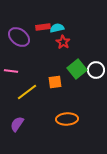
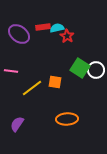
purple ellipse: moved 3 px up
red star: moved 4 px right, 6 px up
green square: moved 3 px right, 1 px up; rotated 18 degrees counterclockwise
orange square: rotated 16 degrees clockwise
yellow line: moved 5 px right, 4 px up
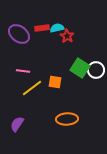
red rectangle: moved 1 px left, 1 px down
pink line: moved 12 px right
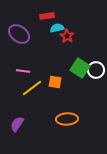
red rectangle: moved 5 px right, 12 px up
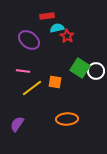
purple ellipse: moved 10 px right, 6 px down
white circle: moved 1 px down
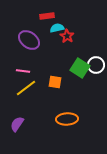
white circle: moved 6 px up
yellow line: moved 6 px left
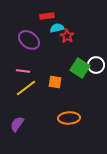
orange ellipse: moved 2 px right, 1 px up
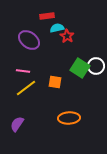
white circle: moved 1 px down
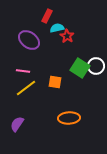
red rectangle: rotated 56 degrees counterclockwise
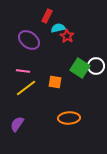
cyan semicircle: moved 1 px right
